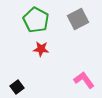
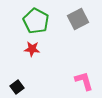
green pentagon: moved 1 px down
red star: moved 9 px left
pink L-shape: moved 1 px down; rotated 20 degrees clockwise
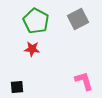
black square: rotated 32 degrees clockwise
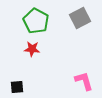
gray square: moved 2 px right, 1 px up
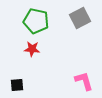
green pentagon: rotated 15 degrees counterclockwise
black square: moved 2 px up
